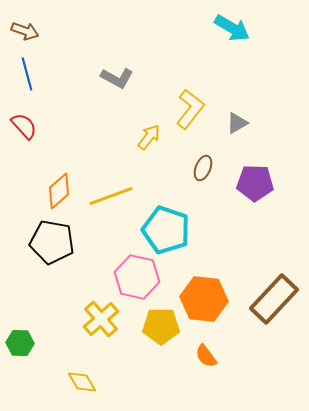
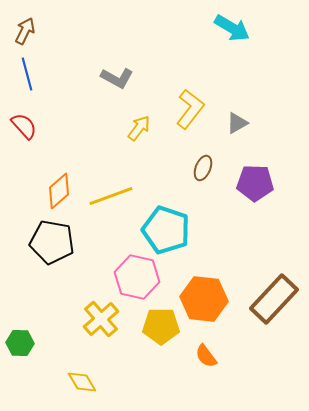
brown arrow: rotated 84 degrees counterclockwise
yellow arrow: moved 10 px left, 9 px up
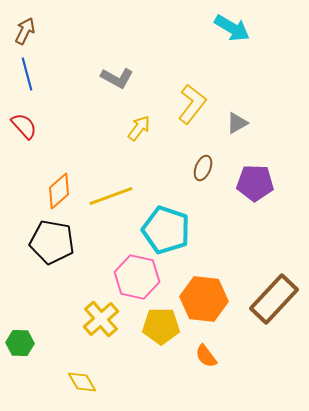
yellow L-shape: moved 2 px right, 5 px up
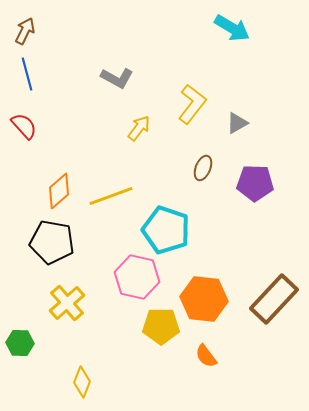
yellow cross: moved 34 px left, 16 px up
yellow diamond: rotated 52 degrees clockwise
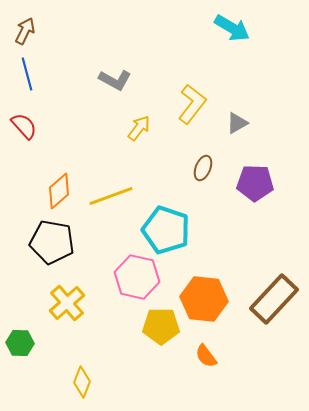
gray L-shape: moved 2 px left, 2 px down
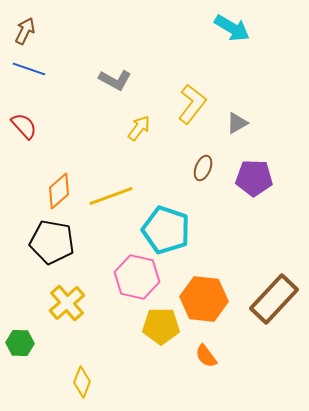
blue line: moved 2 px right, 5 px up; rotated 56 degrees counterclockwise
purple pentagon: moved 1 px left, 5 px up
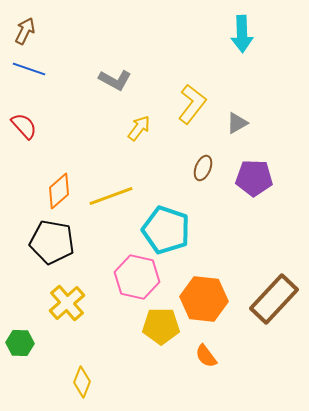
cyan arrow: moved 10 px right, 6 px down; rotated 57 degrees clockwise
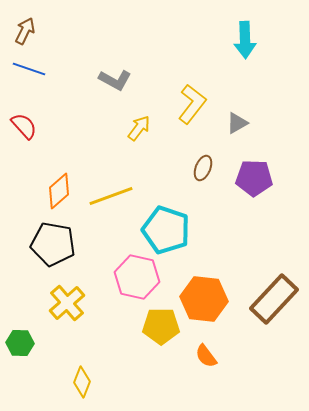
cyan arrow: moved 3 px right, 6 px down
black pentagon: moved 1 px right, 2 px down
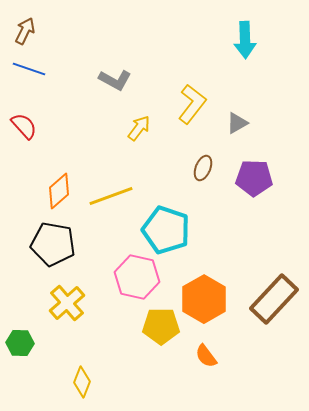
orange hexagon: rotated 24 degrees clockwise
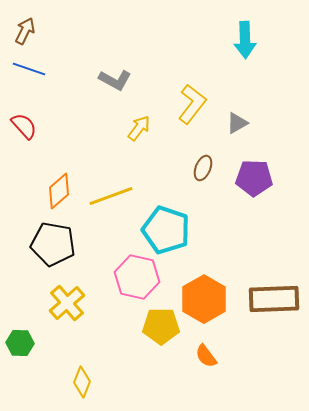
brown rectangle: rotated 45 degrees clockwise
